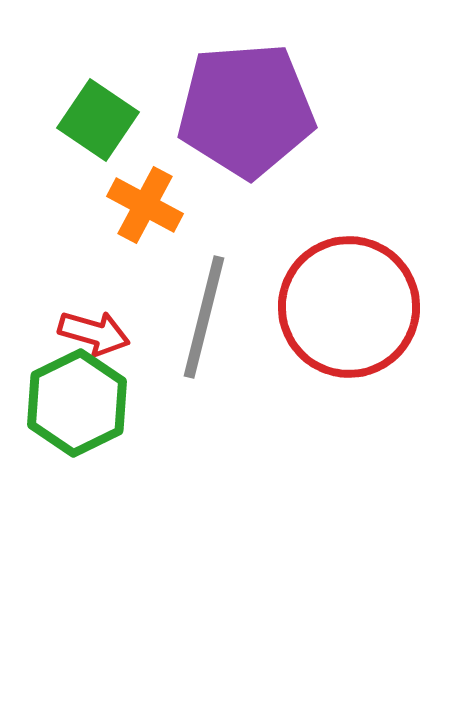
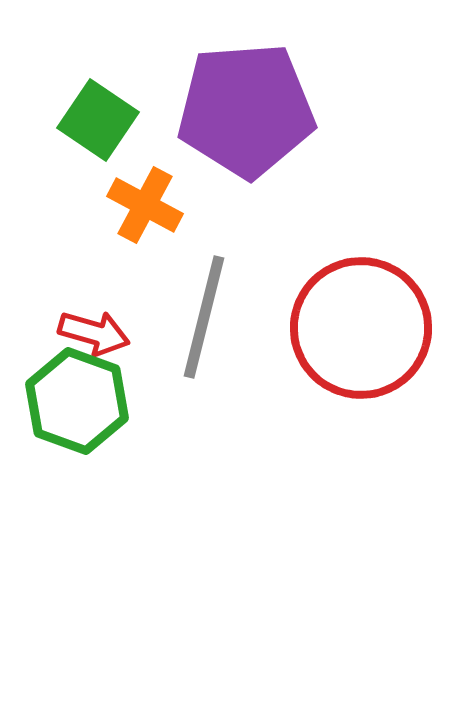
red circle: moved 12 px right, 21 px down
green hexagon: moved 2 px up; rotated 14 degrees counterclockwise
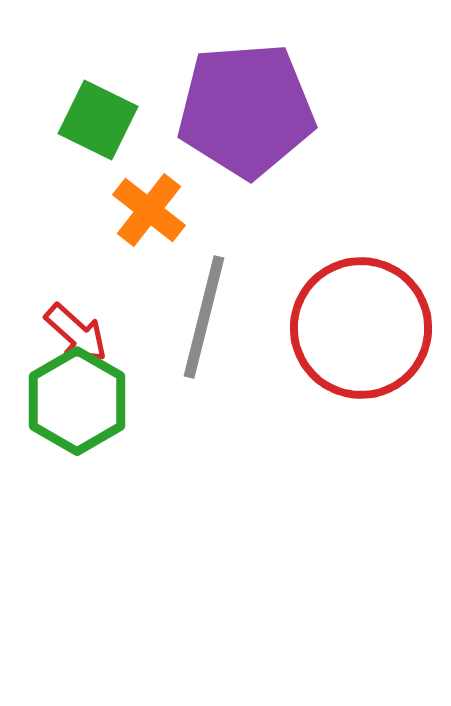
green square: rotated 8 degrees counterclockwise
orange cross: moved 4 px right, 5 px down; rotated 10 degrees clockwise
red arrow: moved 18 px left; rotated 26 degrees clockwise
green hexagon: rotated 10 degrees clockwise
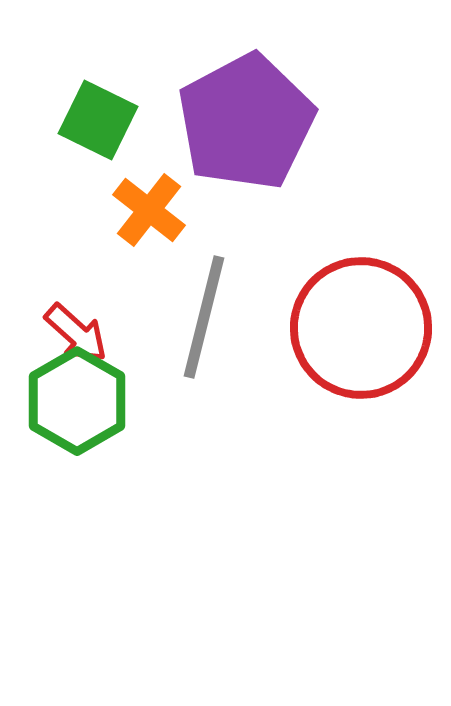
purple pentagon: moved 12 px down; rotated 24 degrees counterclockwise
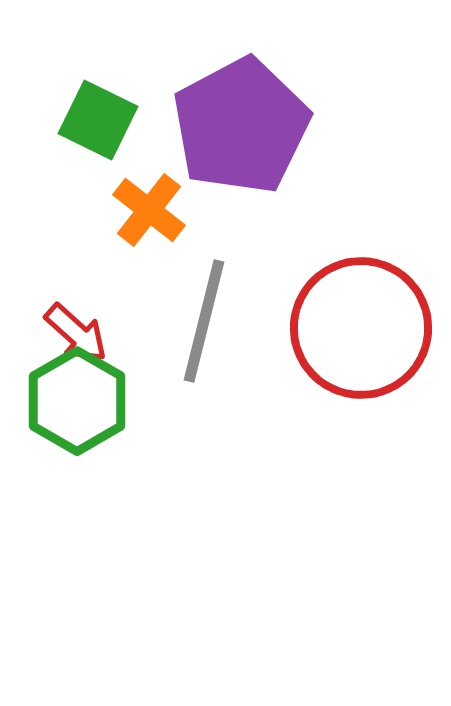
purple pentagon: moved 5 px left, 4 px down
gray line: moved 4 px down
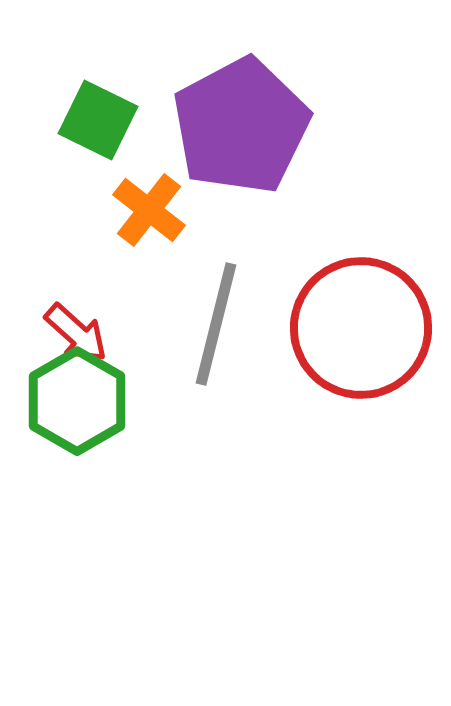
gray line: moved 12 px right, 3 px down
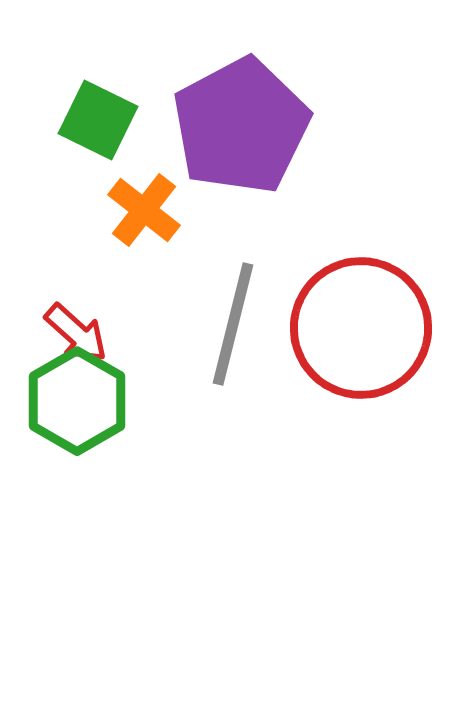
orange cross: moved 5 px left
gray line: moved 17 px right
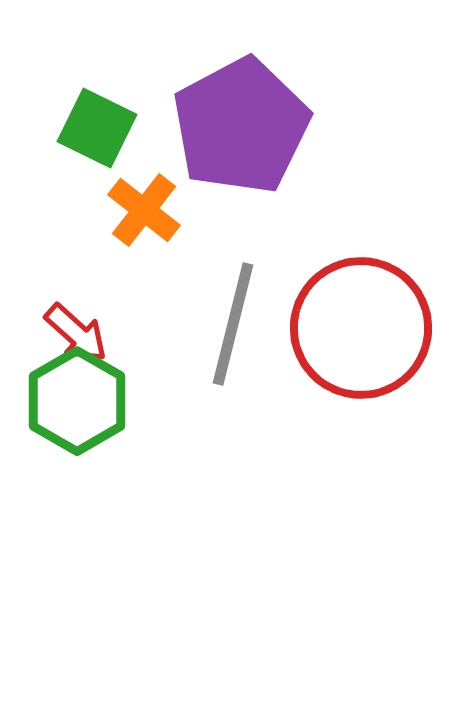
green square: moved 1 px left, 8 px down
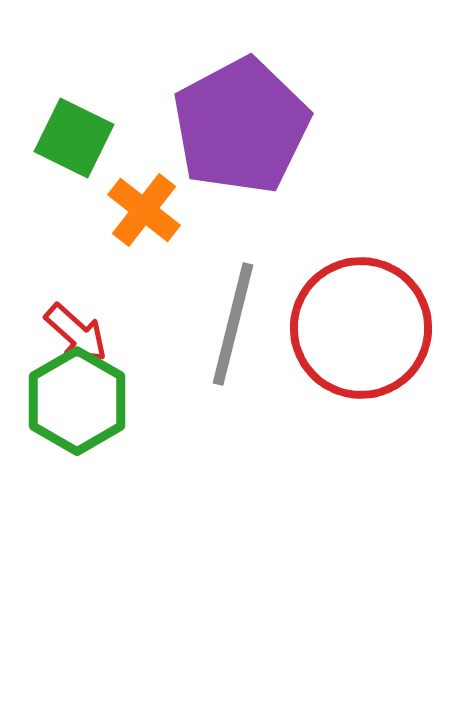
green square: moved 23 px left, 10 px down
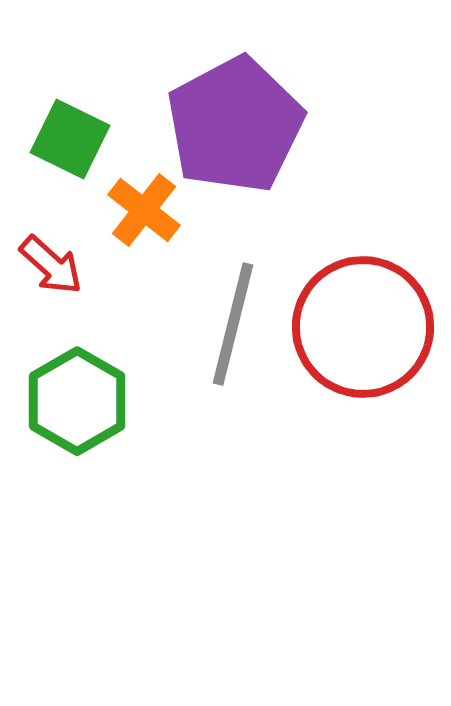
purple pentagon: moved 6 px left, 1 px up
green square: moved 4 px left, 1 px down
red circle: moved 2 px right, 1 px up
red arrow: moved 25 px left, 68 px up
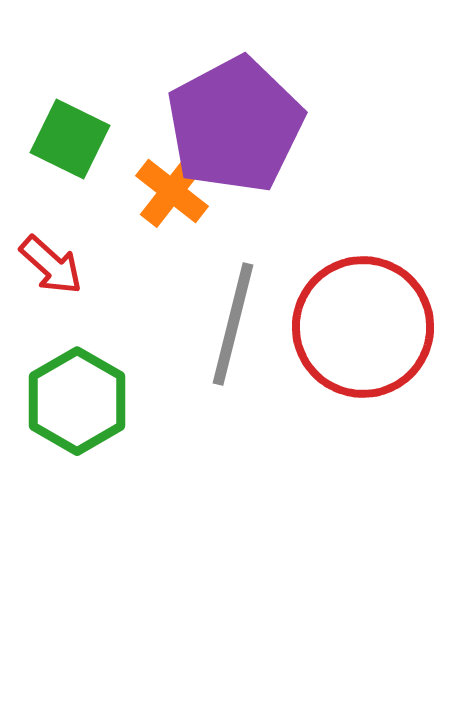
orange cross: moved 28 px right, 19 px up
